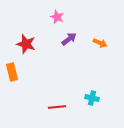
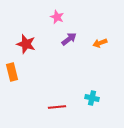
orange arrow: rotated 136 degrees clockwise
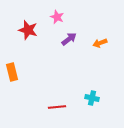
red star: moved 2 px right, 14 px up
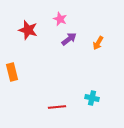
pink star: moved 3 px right, 2 px down
orange arrow: moved 2 px left; rotated 40 degrees counterclockwise
